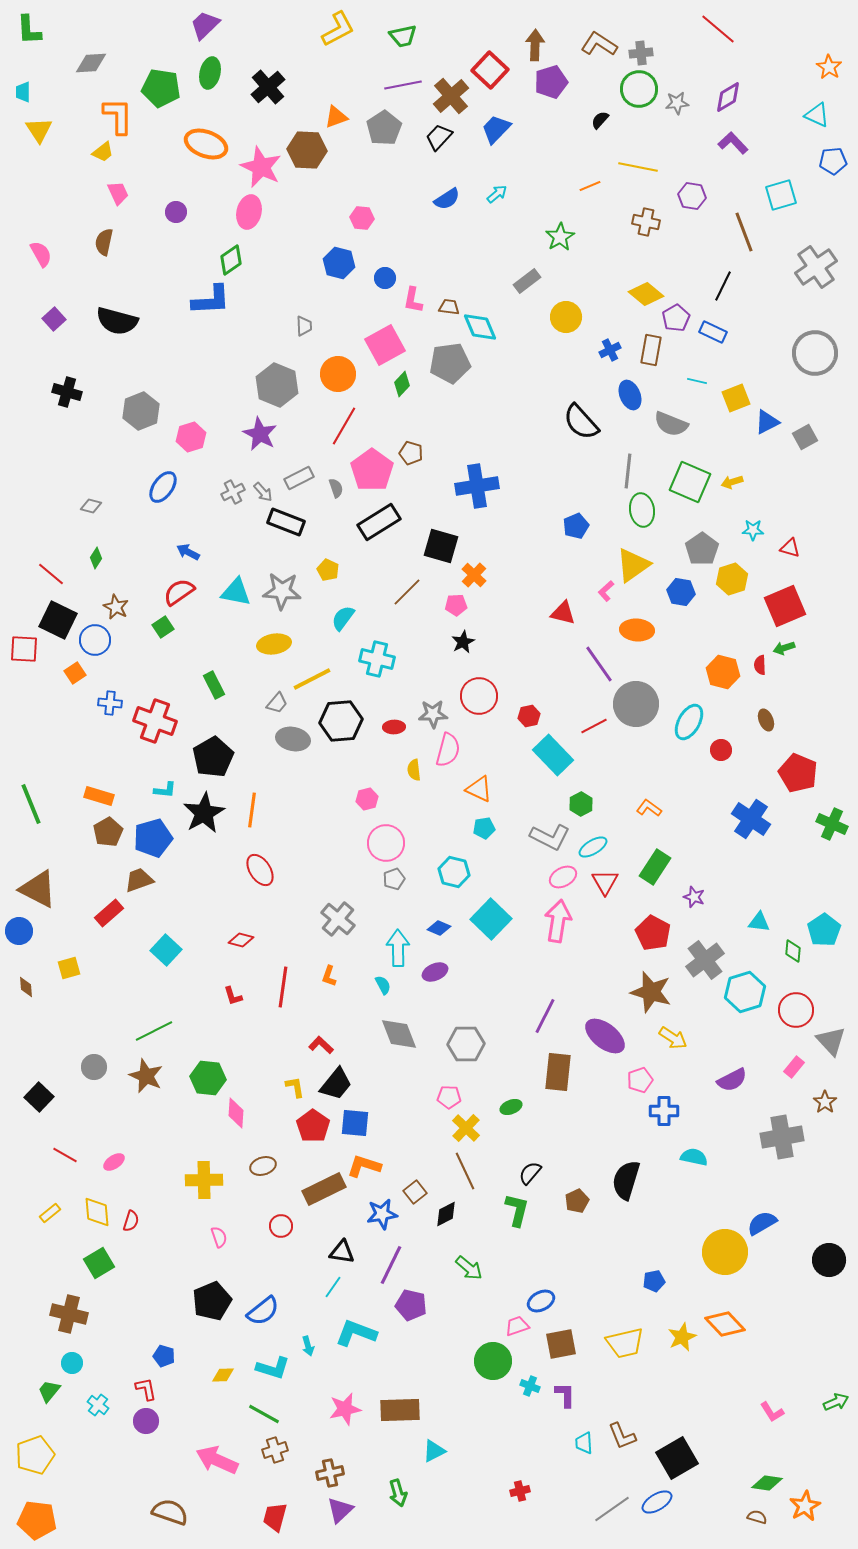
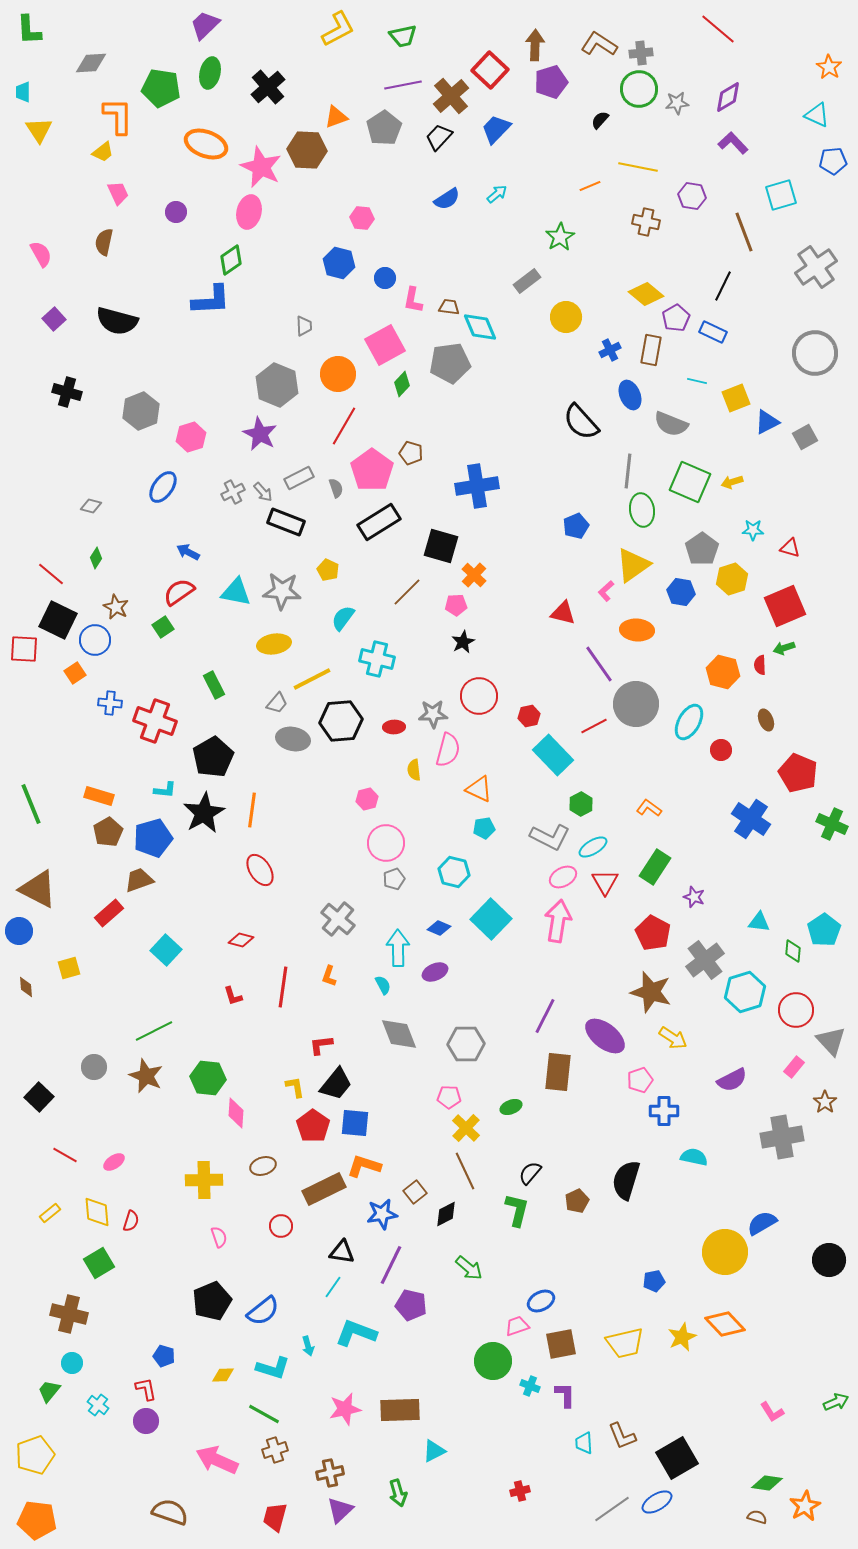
red L-shape at (321, 1045): rotated 50 degrees counterclockwise
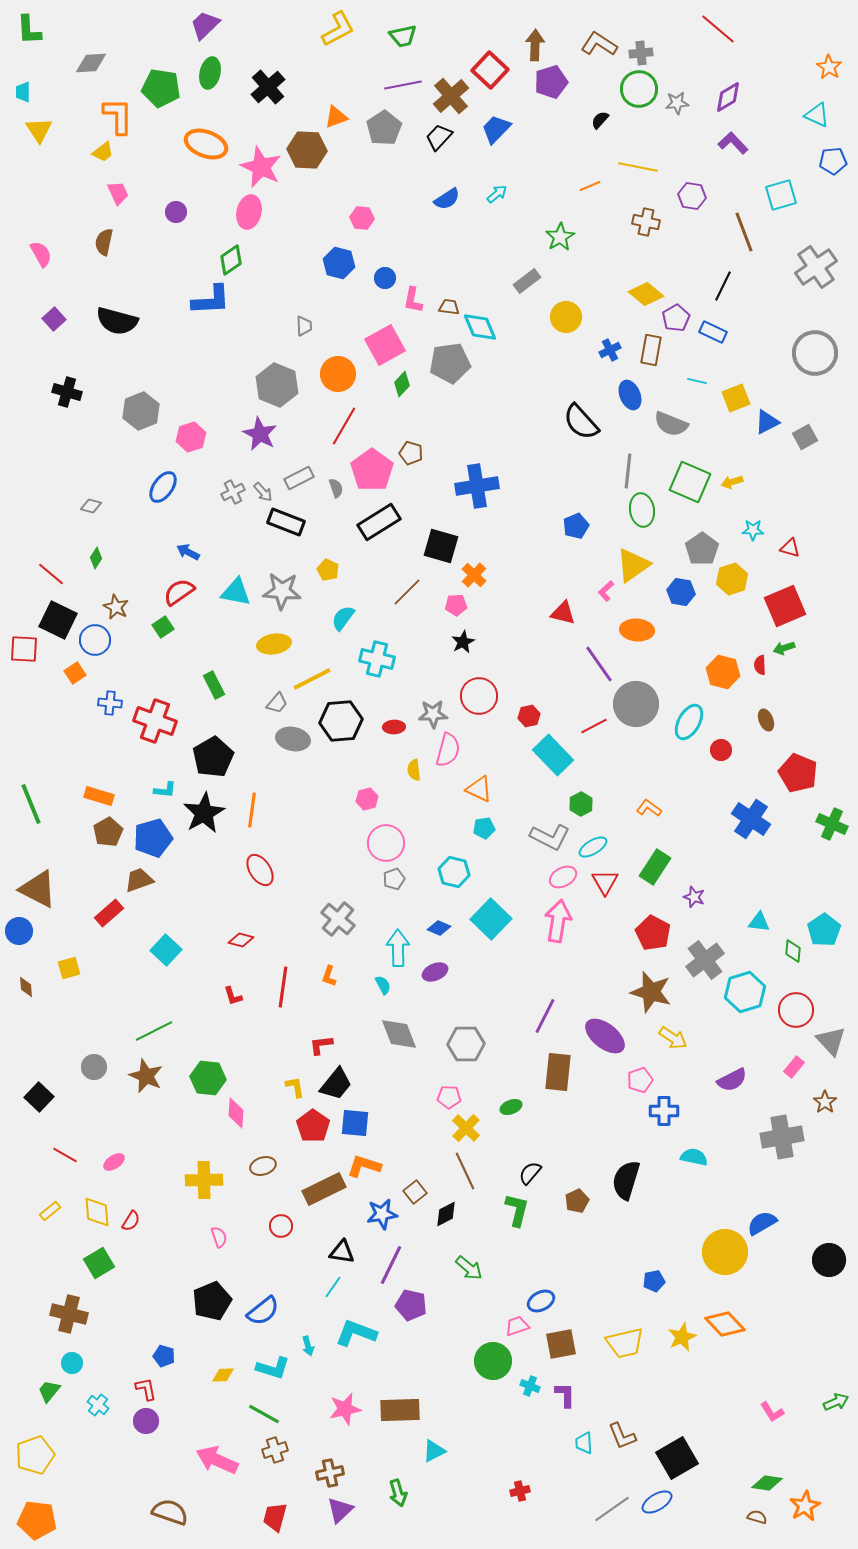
yellow rectangle at (50, 1213): moved 2 px up
red semicircle at (131, 1221): rotated 15 degrees clockwise
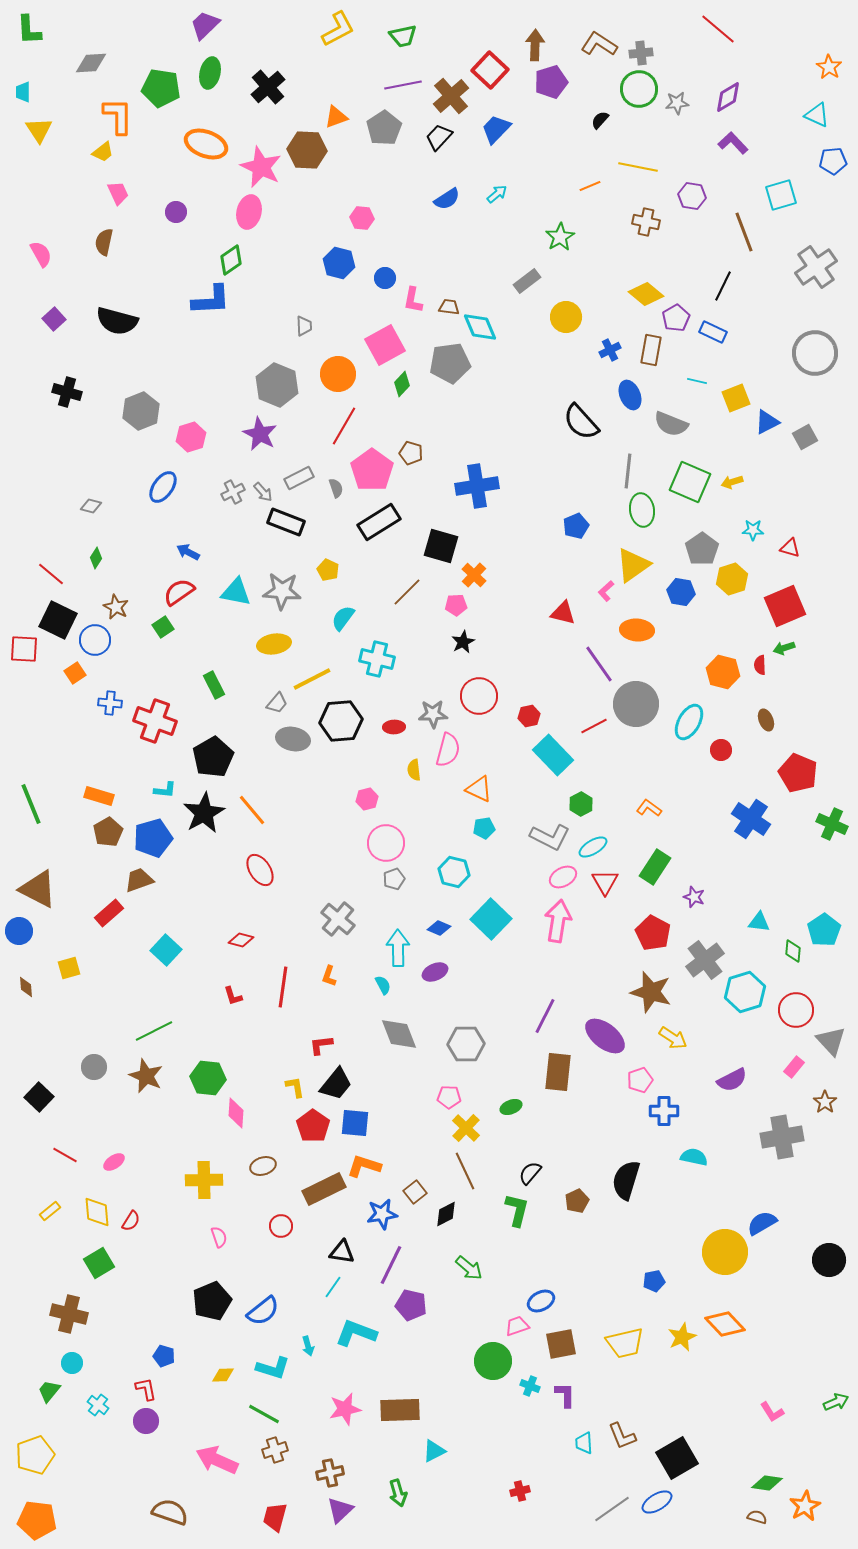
orange line at (252, 810): rotated 48 degrees counterclockwise
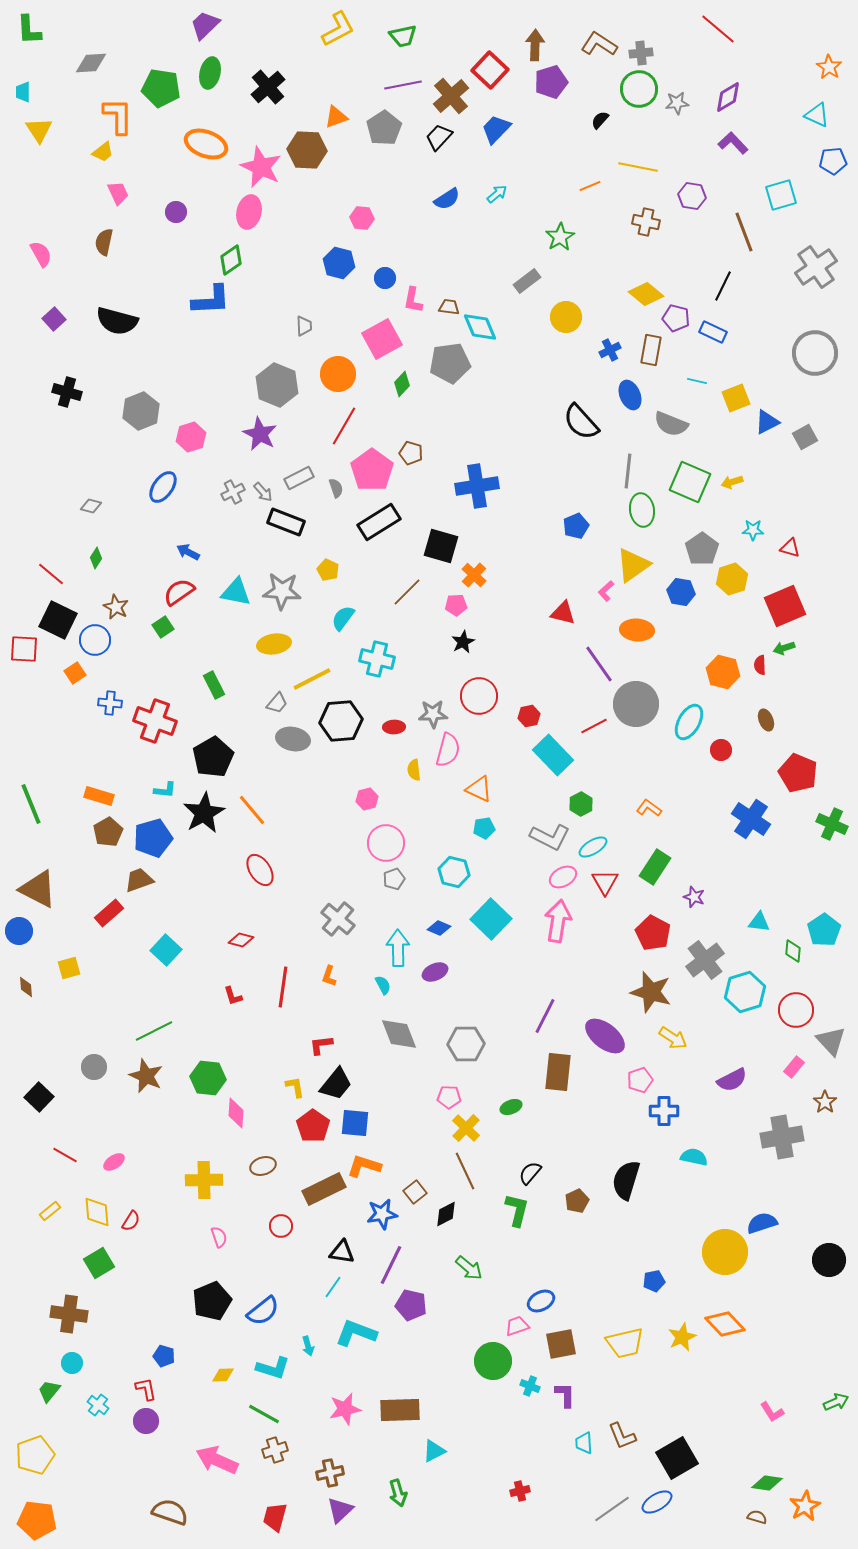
purple pentagon at (676, 318): rotated 28 degrees counterclockwise
pink square at (385, 345): moved 3 px left, 6 px up
blue semicircle at (762, 1223): rotated 12 degrees clockwise
brown cross at (69, 1314): rotated 6 degrees counterclockwise
